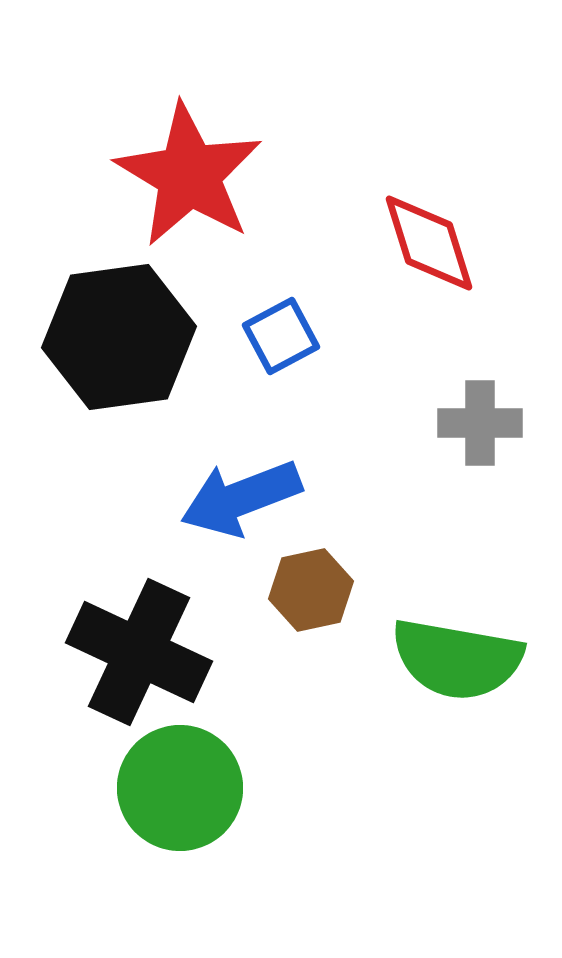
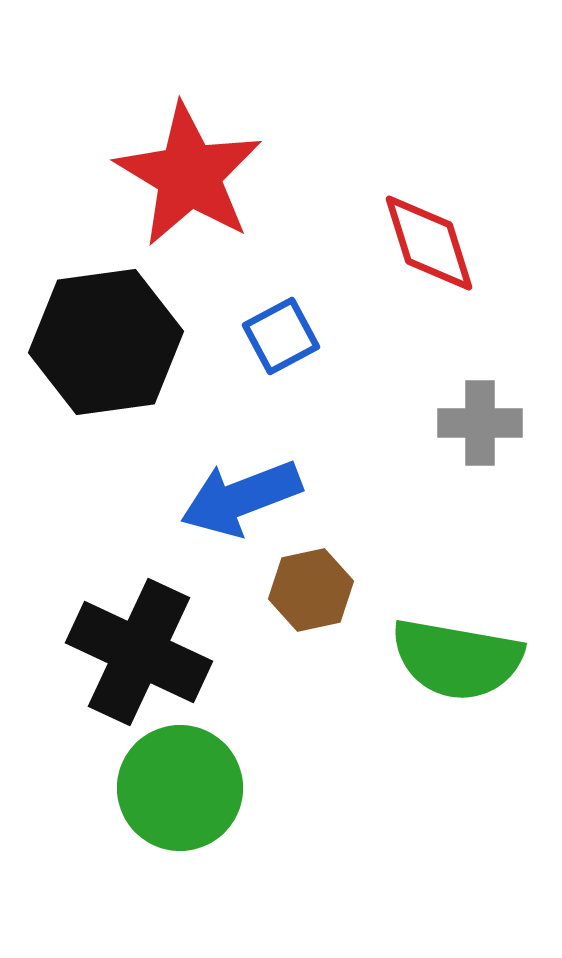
black hexagon: moved 13 px left, 5 px down
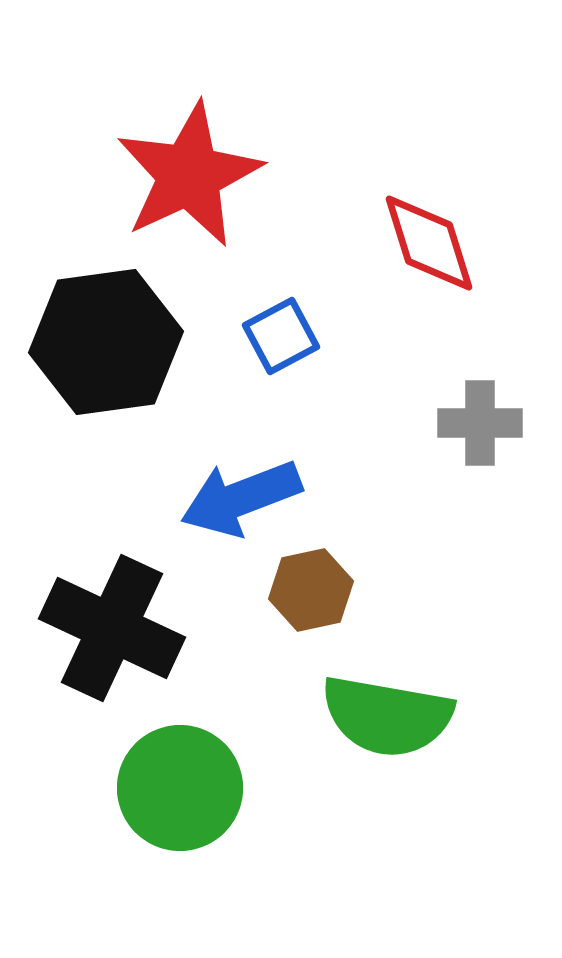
red star: rotated 16 degrees clockwise
black cross: moved 27 px left, 24 px up
green semicircle: moved 70 px left, 57 px down
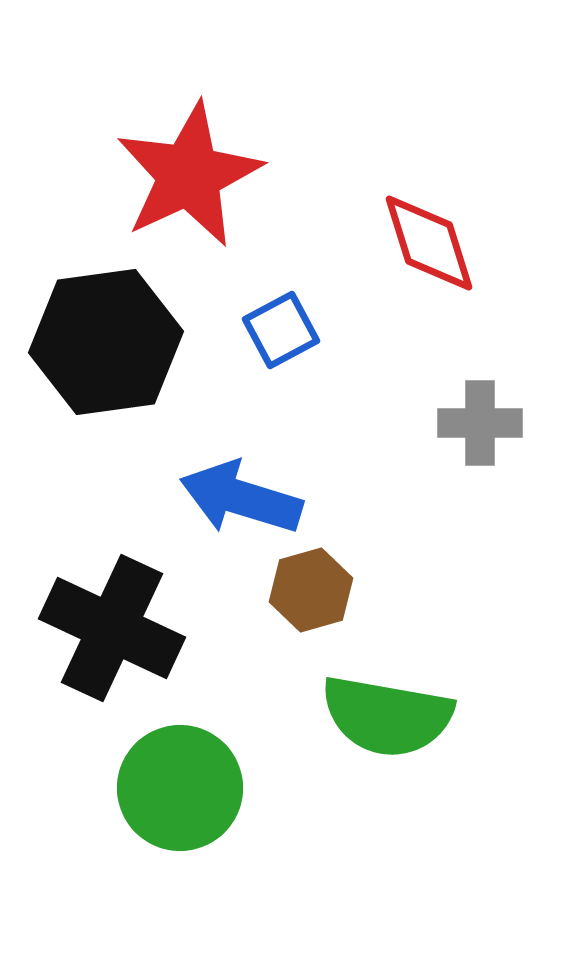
blue square: moved 6 px up
blue arrow: rotated 38 degrees clockwise
brown hexagon: rotated 4 degrees counterclockwise
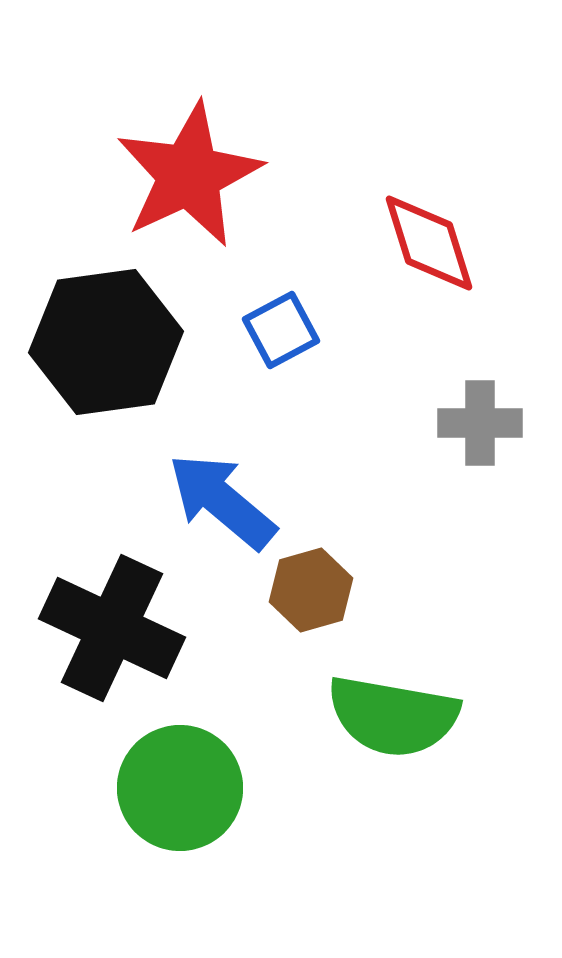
blue arrow: moved 19 px left, 3 px down; rotated 23 degrees clockwise
green semicircle: moved 6 px right
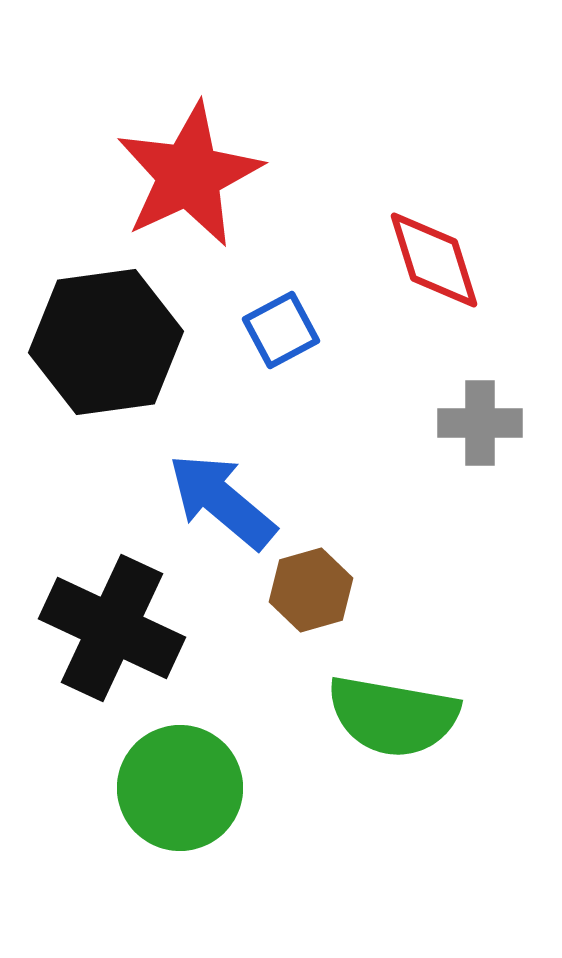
red diamond: moved 5 px right, 17 px down
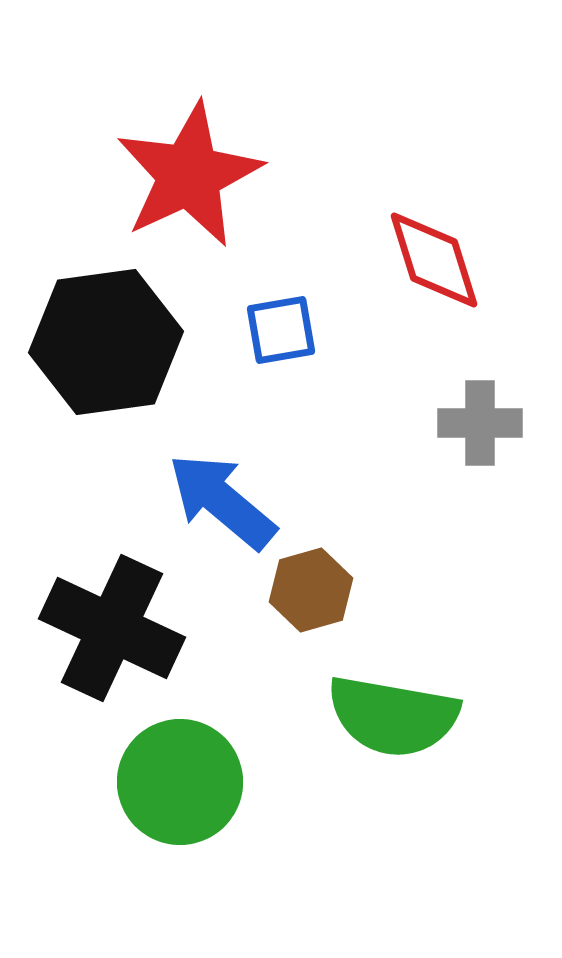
blue square: rotated 18 degrees clockwise
green circle: moved 6 px up
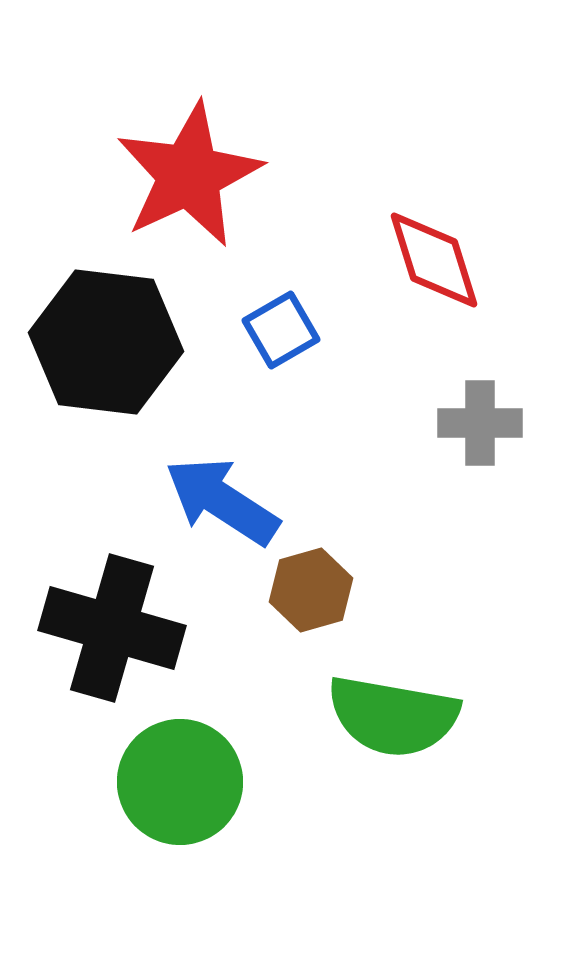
blue square: rotated 20 degrees counterclockwise
black hexagon: rotated 15 degrees clockwise
blue arrow: rotated 7 degrees counterclockwise
black cross: rotated 9 degrees counterclockwise
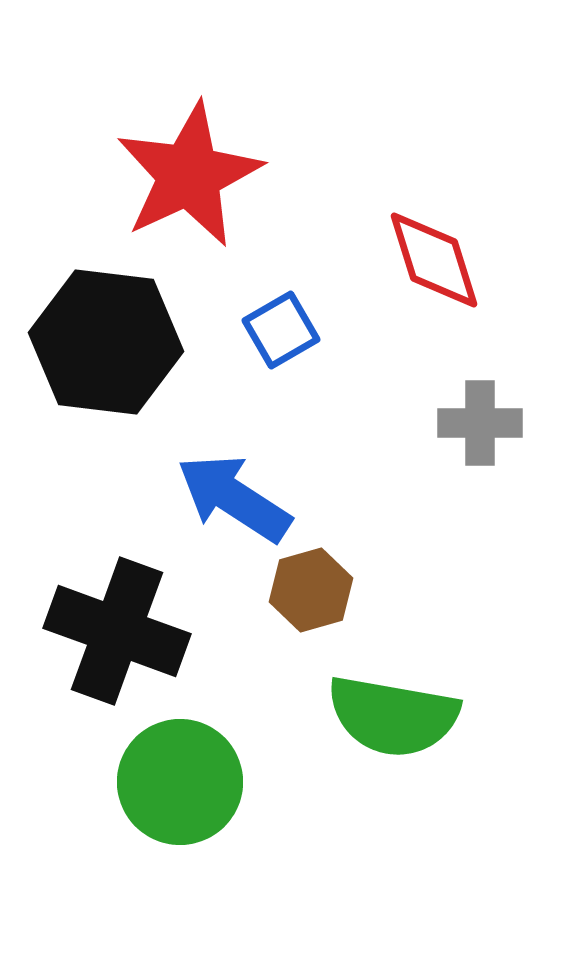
blue arrow: moved 12 px right, 3 px up
black cross: moved 5 px right, 3 px down; rotated 4 degrees clockwise
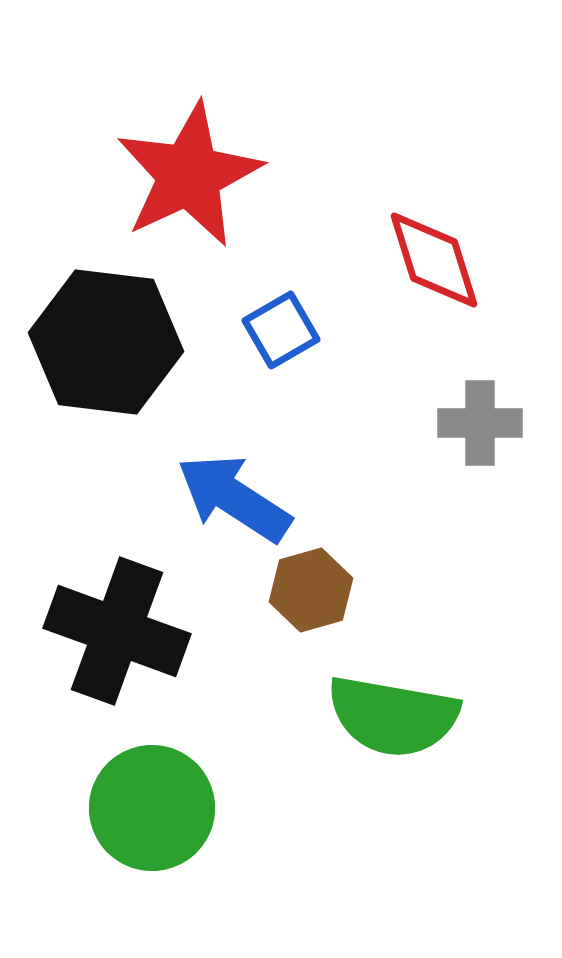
green circle: moved 28 px left, 26 px down
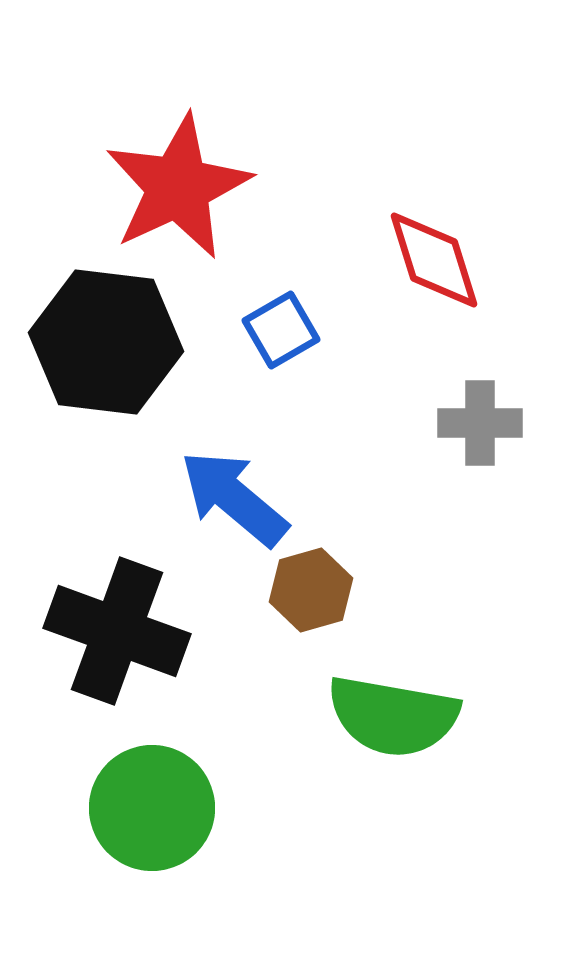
red star: moved 11 px left, 12 px down
blue arrow: rotated 7 degrees clockwise
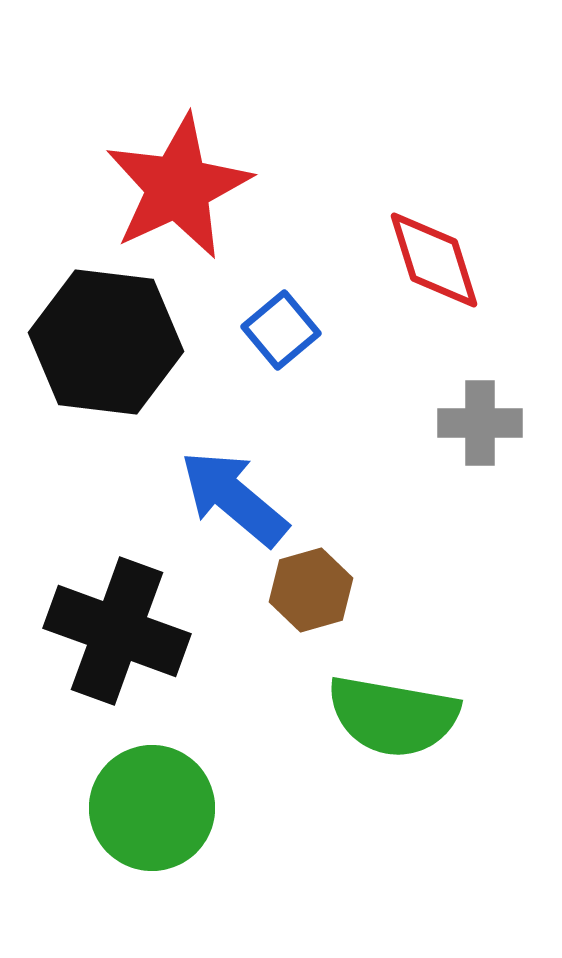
blue square: rotated 10 degrees counterclockwise
